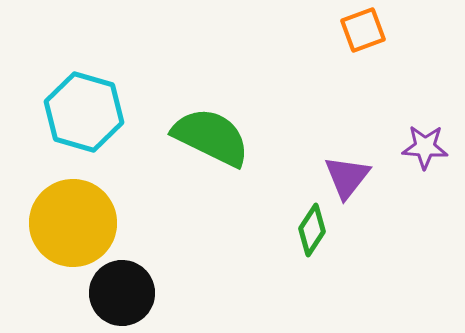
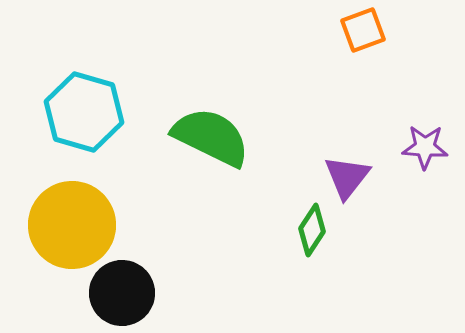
yellow circle: moved 1 px left, 2 px down
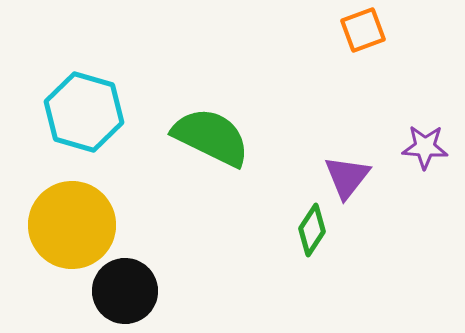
black circle: moved 3 px right, 2 px up
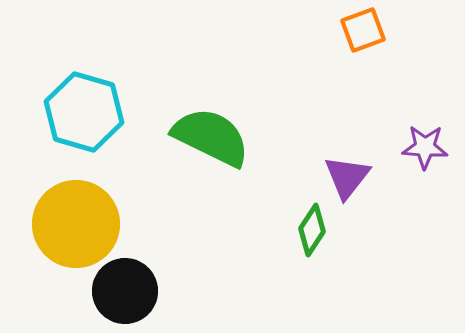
yellow circle: moved 4 px right, 1 px up
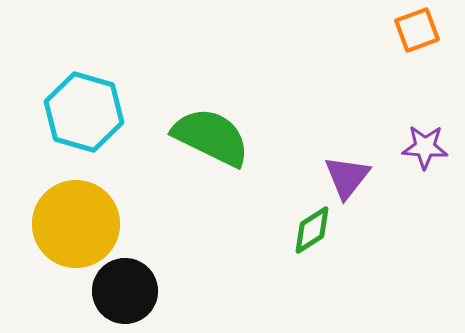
orange square: moved 54 px right
green diamond: rotated 24 degrees clockwise
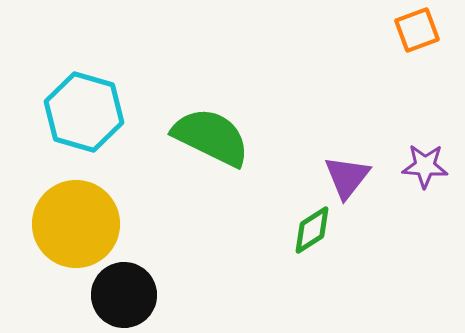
purple star: moved 19 px down
black circle: moved 1 px left, 4 px down
